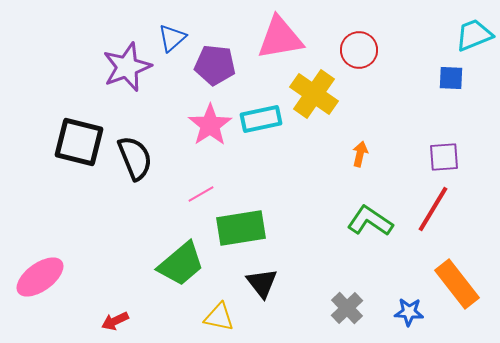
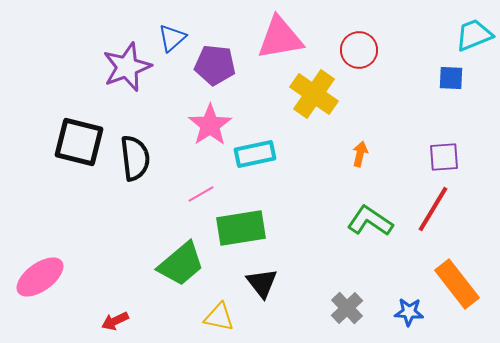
cyan rectangle: moved 6 px left, 35 px down
black semicircle: rotated 15 degrees clockwise
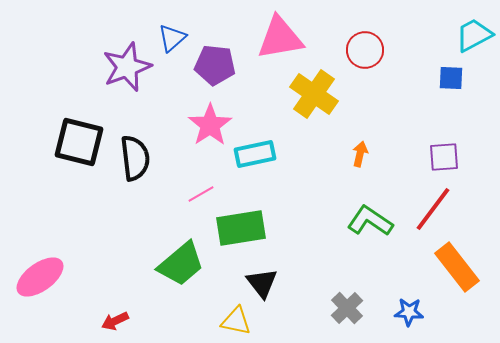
cyan trapezoid: rotated 6 degrees counterclockwise
red circle: moved 6 px right
red line: rotated 6 degrees clockwise
orange rectangle: moved 17 px up
yellow triangle: moved 17 px right, 4 px down
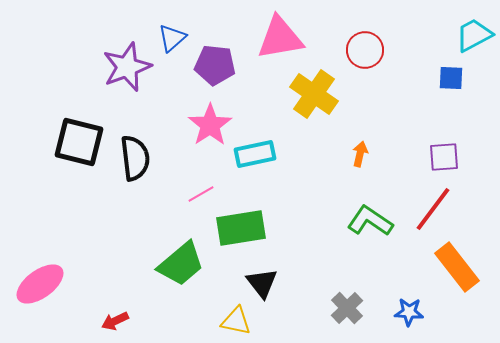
pink ellipse: moved 7 px down
